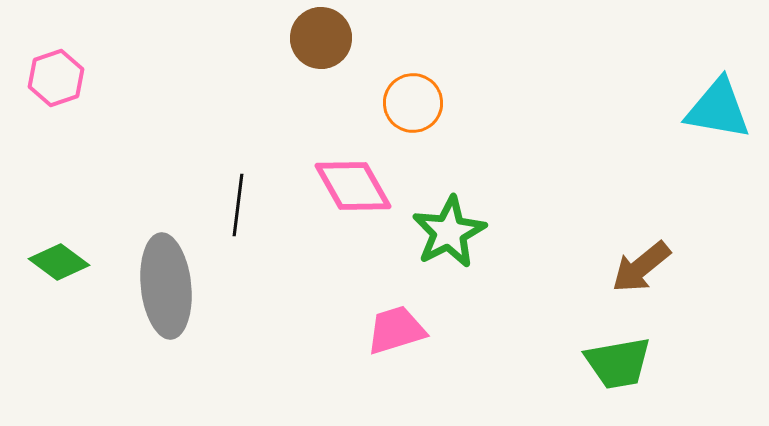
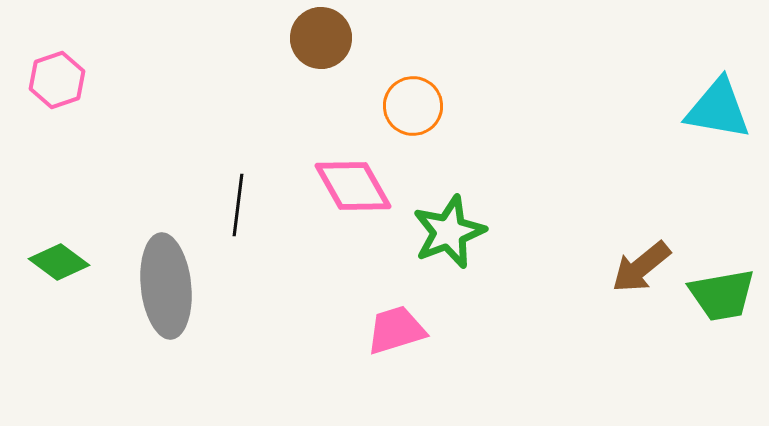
pink hexagon: moved 1 px right, 2 px down
orange circle: moved 3 px down
green star: rotated 6 degrees clockwise
green trapezoid: moved 104 px right, 68 px up
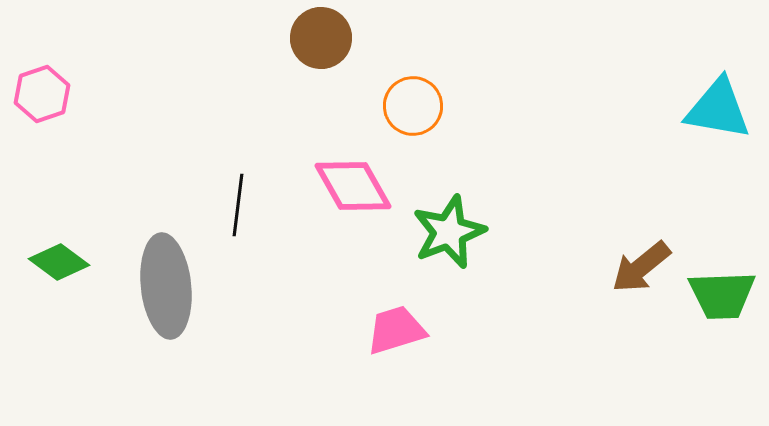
pink hexagon: moved 15 px left, 14 px down
green trapezoid: rotated 8 degrees clockwise
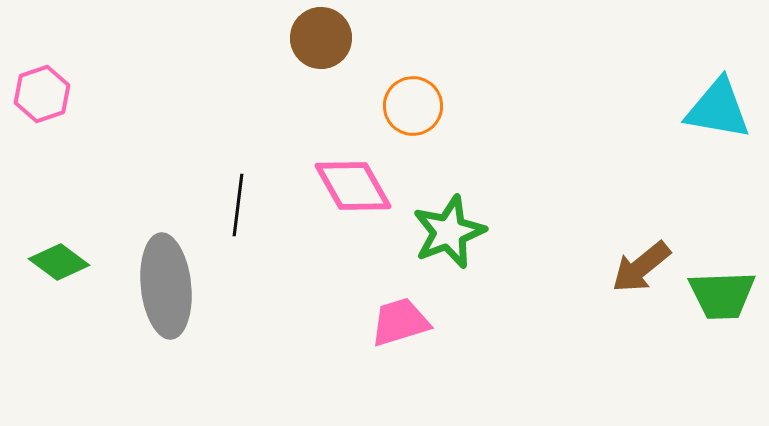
pink trapezoid: moved 4 px right, 8 px up
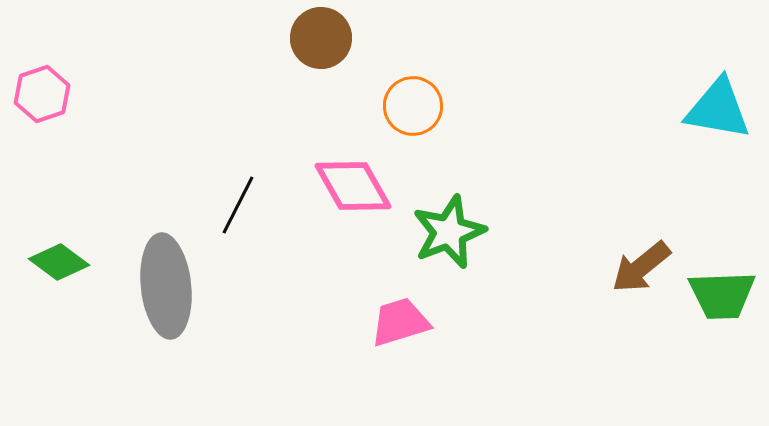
black line: rotated 20 degrees clockwise
